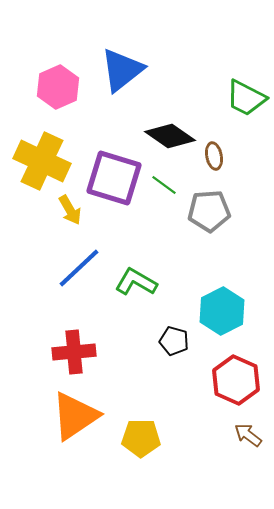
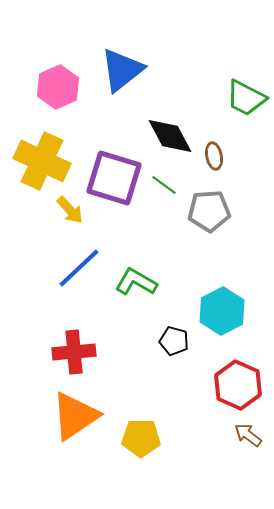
black diamond: rotated 27 degrees clockwise
yellow arrow: rotated 12 degrees counterclockwise
red hexagon: moved 2 px right, 5 px down
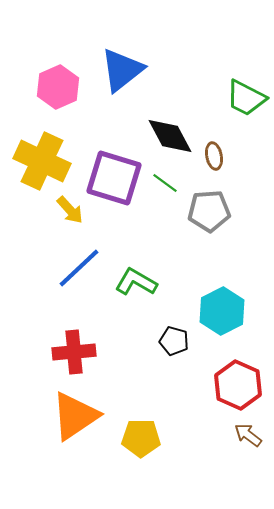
green line: moved 1 px right, 2 px up
